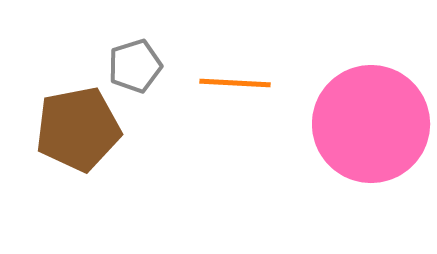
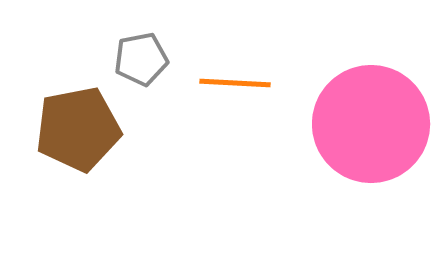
gray pentagon: moved 6 px right, 7 px up; rotated 6 degrees clockwise
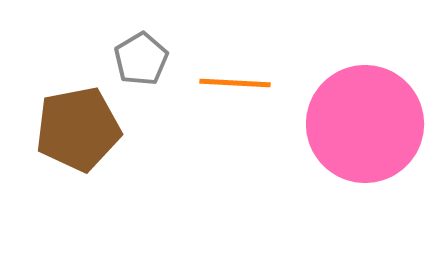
gray pentagon: rotated 20 degrees counterclockwise
pink circle: moved 6 px left
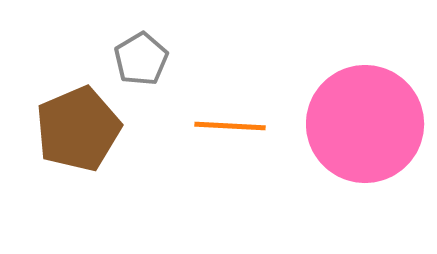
orange line: moved 5 px left, 43 px down
brown pentagon: rotated 12 degrees counterclockwise
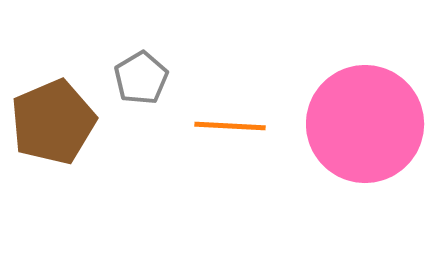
gray pentagon: moved 19 px down
brown pentagon: moved 25 px left, 7 px up
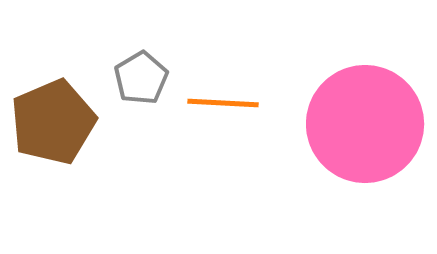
orange line: moved 7 px left, 23 px up
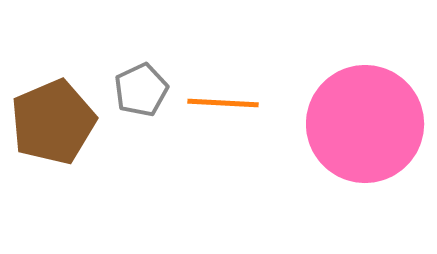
gray pentagon: moved 12 px down; rotated 6 degrees clockwise
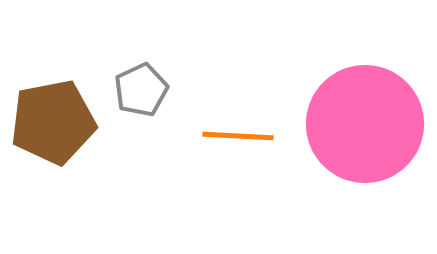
orange line: moved 15 px right, 33 px down
brown pentagon: rotated 12 degrees clockwise
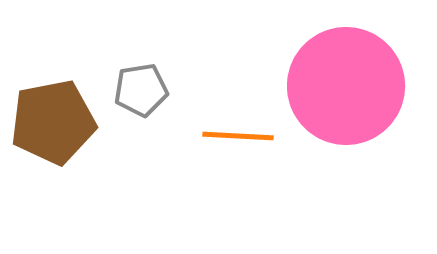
gray pentagon: rotated 16 degrees clockwise
pink circle: moved 19 px left, 38 px up
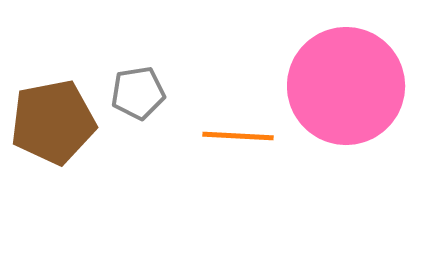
gray pentagon: moved 3 px left, 3 px down
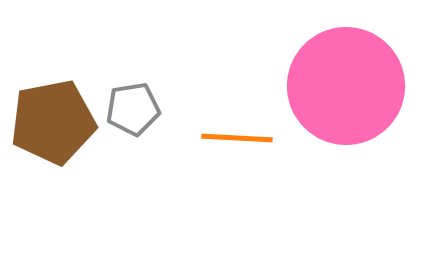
gray pentagon: moved 5 px left, 16 px down
orange line: moved 1 px left, 2 px down
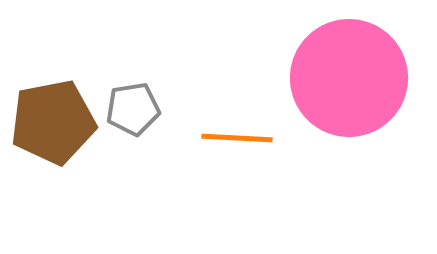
pink circle: moved 3 px right, 8 px up
